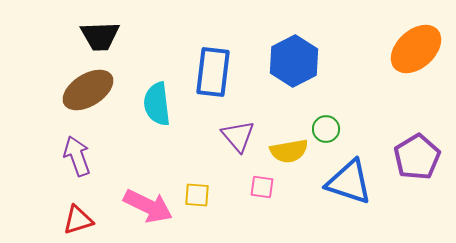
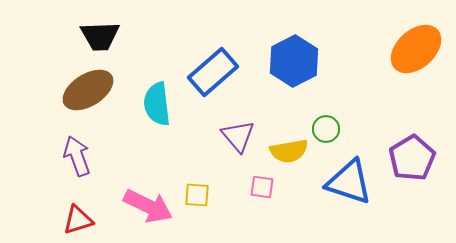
blue rectangle: rotated 42 degrees clockwise
purple pentagon: moved 5 px left, 1 px down
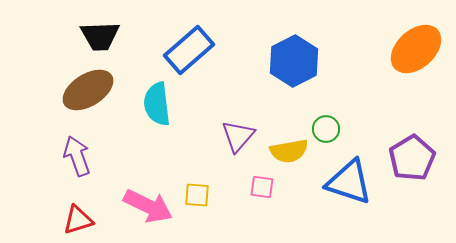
blue rectangle: moved 24 px left, 22 px up
purple triangle: rotated 21 degrees clockwise
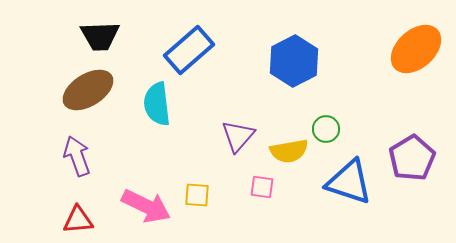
pink arrow: moved 2 px left
red triangle: rotated 12 degrees clockwise
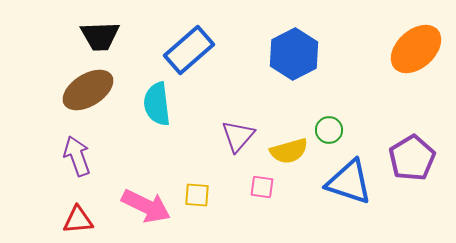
blue hexagon: moved 7 px up
green circle: moved 3 px right, 1 px down
yellow semicircle: rotated 6 degrees counterclockwise
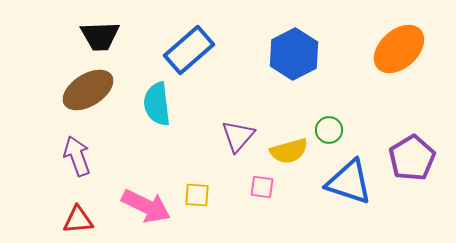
orange ellipse: moved 17 px left
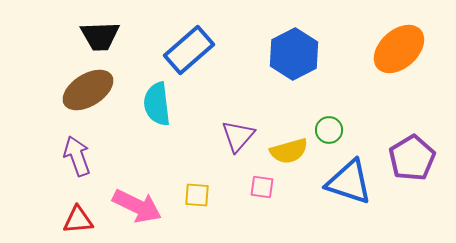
pink arrow: moved 9 px left
